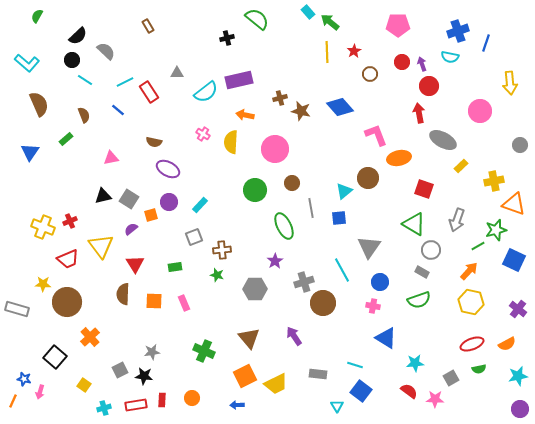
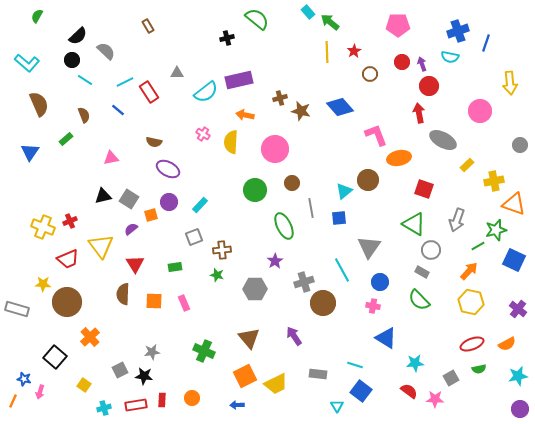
yellow rectangle at (461, 166): moved 6 px right, 1 px up
brown circle at (368, 178): moved 2 px down
green semicircle at (419, 300): rotated 65 degrees clockwise
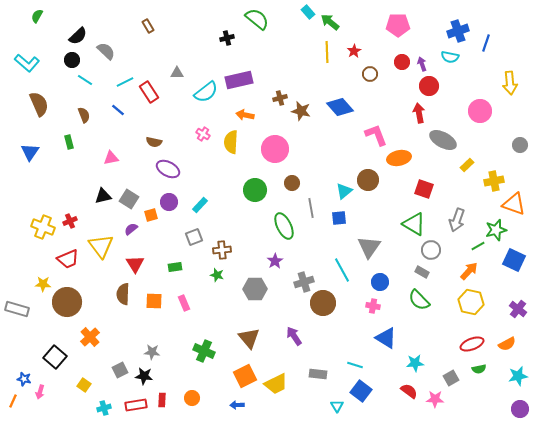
green rectangle at (66, 139): moved 3 px right, 3 px down; rotated 64 degrees counterclockwise
gray star at (152, 352): rotated 14 degrees clockwise
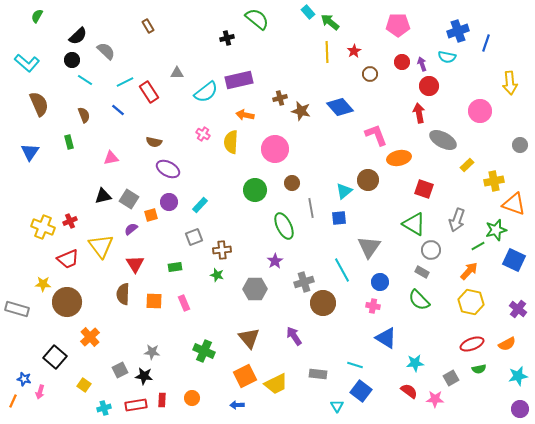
cyan semicircle at (450, 57): moved 3 px left
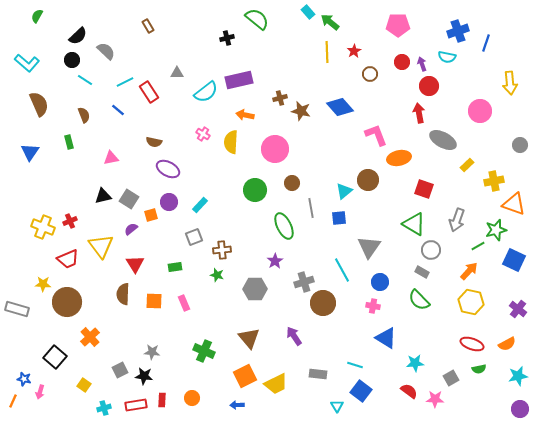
red ellipse at (472, 344): rotated 40 degrees clockwise
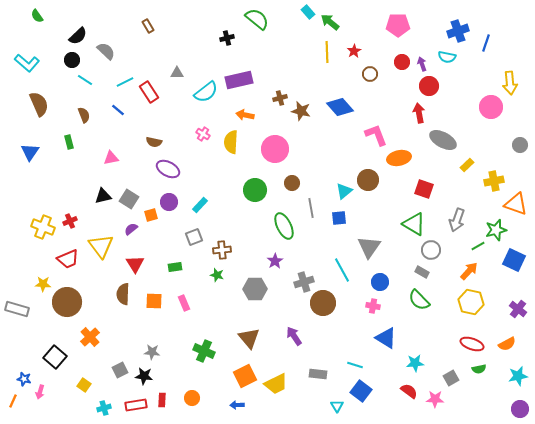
green semicircle at (37, 16): rotated 64 degrees counterclockwise
pink circle at (480, 111): moved 11 px right, 4 px up
orange triangle at (514, 204): moved 2 px right
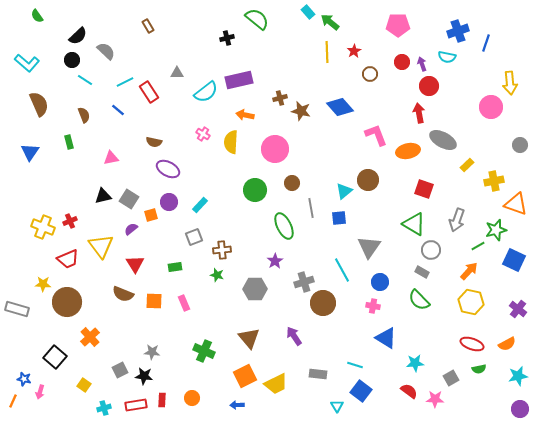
orange ellipse at (399, 158): moved 9 px right, 7 px up
brown semicircle at (123, 294): rotated 70 degrees counterclockwise
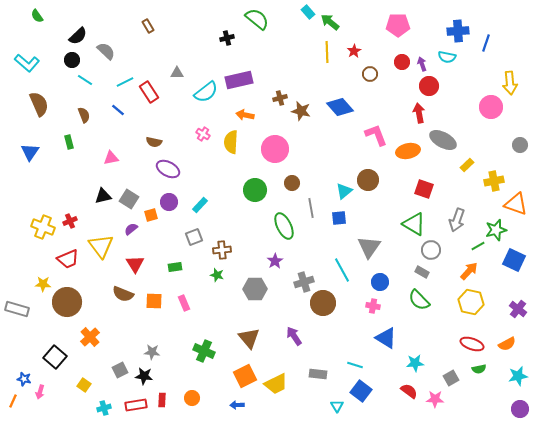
blue cross at (458, 31): rotated 15 degrees clockwise
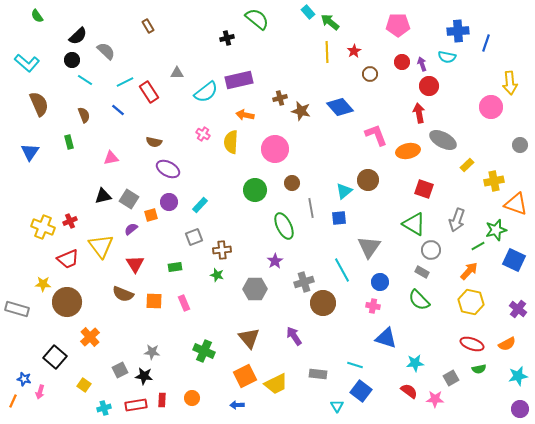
blue triangle at (386, 338): rotated 15 degrees counterclockwise
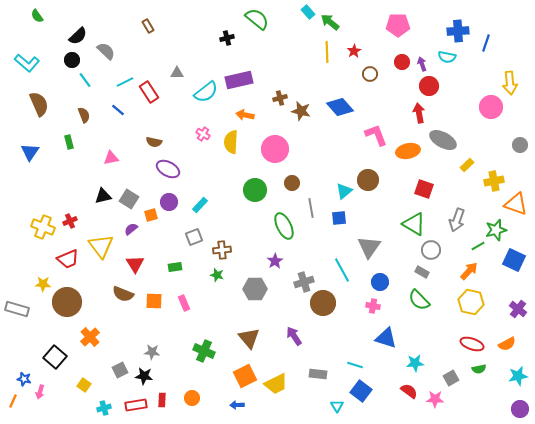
cyan line at (85, 80): rotated 21 degrees clockwise
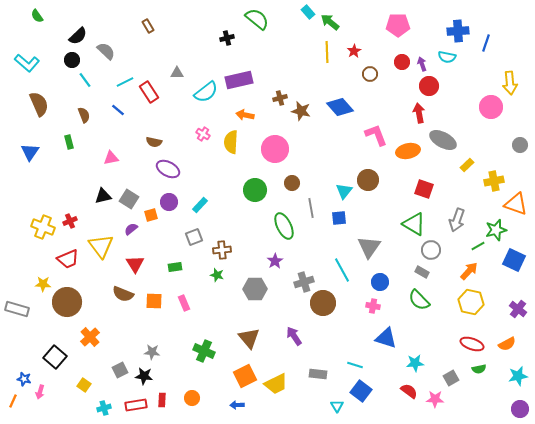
cyan triangle at (344, 191): rotated 12 degrees counterclockwise
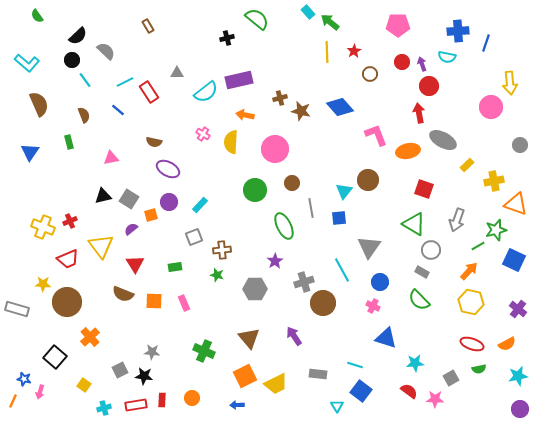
pink cross at (373, 306): rotated 16 degrees clockwise
